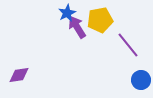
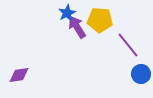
yellow pentagon: rotated 15 degrees clockwise
blue circle: moved 6 px up
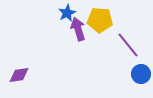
purple arrow: moved 1 px right, 2 px down; rotated 15 degrees clockwise
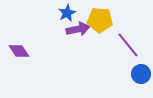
purple arrow: rotated 95 degrees clockwise
purple diamond: moved 24 px up; rotated 65 degrees clockwise
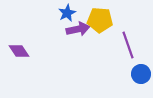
purple line: rotated 20 degrees clockwise
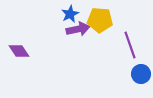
blue star: moved 3 px right, 1 px down
purple line: moved 2 px right
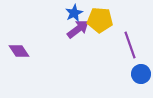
blue star: moved 4 px right, 1 px up
purple arrow: rotated 25 degrees counterclockwise
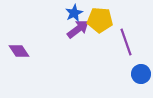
purple line: moved 4 px left, 3 px up
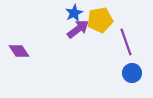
yellow pentagon: rotated 15 degrees counterclockwise
blue circle: moved 9 px left, 1 px up
